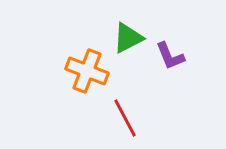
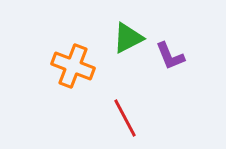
orange cross: moved 14 px left, 5 px up
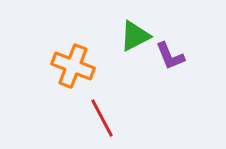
green triangle: moved 7 px right, 2 px up
red line: moved 23 px left
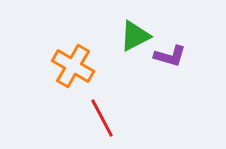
purple L-shape: rotated 52 degrees counterclockwise
orange cross: rotated 9 degrees clockwise
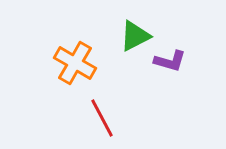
purple L-shape: moved 5 px down
orange cross: moved 2 px right, 3 px up
